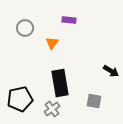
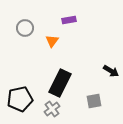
purple rectangle: rotated 16 degrees counterclockwise
orange triangle: moved 2 px up
black rectangle: rotated 36 degrees clockwise
gray square: rotated 21 degrees counterclockwise
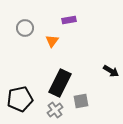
gray square: moved 13 px left
gray cross: moved 3 px right, 1 px down
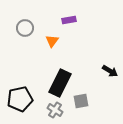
black arrow: moved 1 px left
gray cross: rotated 21 degrees counterclockwise
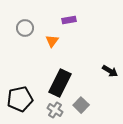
gray square: moved 4 px down; rotated 35 degrees counterclockwise
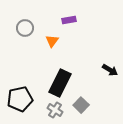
black arrow: moved 1 px up
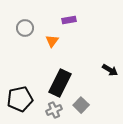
gray cross: moved 1 px left; rotated 35 degrees clockwise
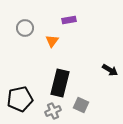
black rectangle: rotated 12 degrees counterclockwise
gray square: rotated 21 degrees counterclockwise
gray cross: moved 1 px left, 1 px down
